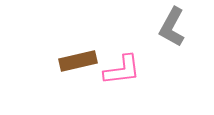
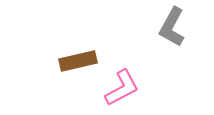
pink L-shape: moved 18 px down; rotated 21 degrees counterclockwise
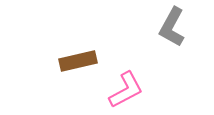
pink L-shape: moved 4 px right, 2 px down
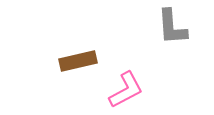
gray L-shape: rotated 33 degrees counterclockwise
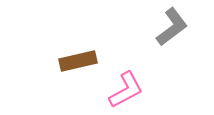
gray L-shape: rotated 123 degrees counterclockwise
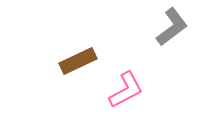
brown rectangle: rotated 12 degrees counterclockwise
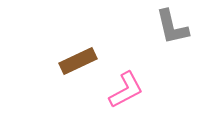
gray L-shape: rotated 114 degrees clockwise
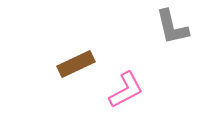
brown rectangle: moved 2 px left, 3 px down
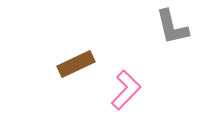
pink L-shape: rotated 18 degrees counterclockwise
